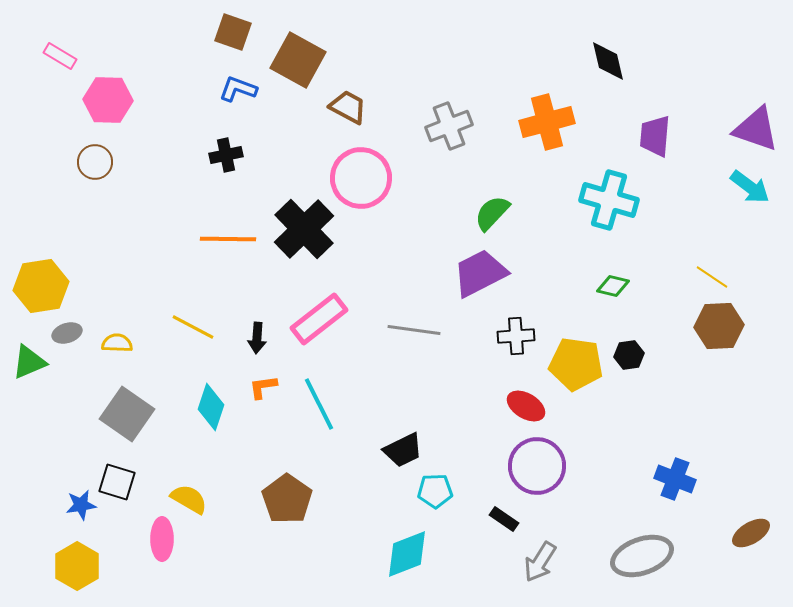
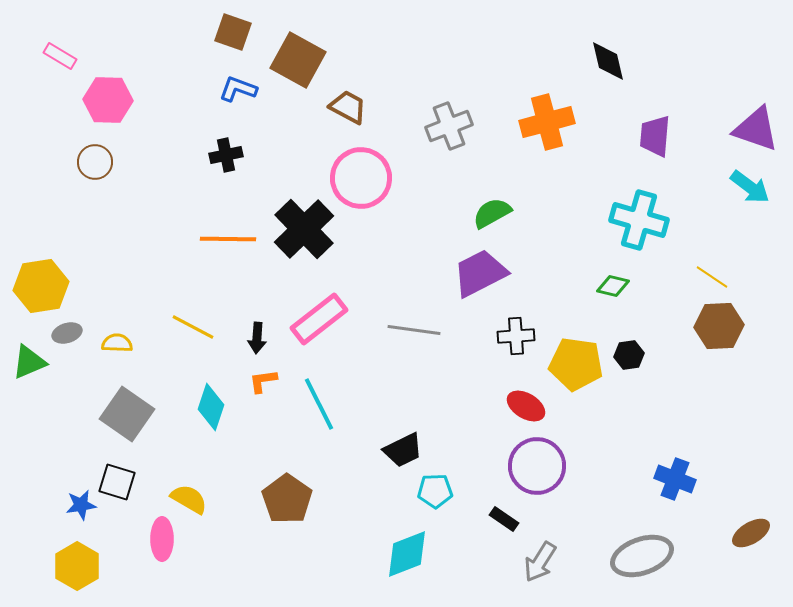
cyan cross at (609, 200): moved 30 px right, 20 px down
green semicircle at (492, 213): rotated 18 degrees clockwise
orange L-shape at (263, 387): moved 6 px up
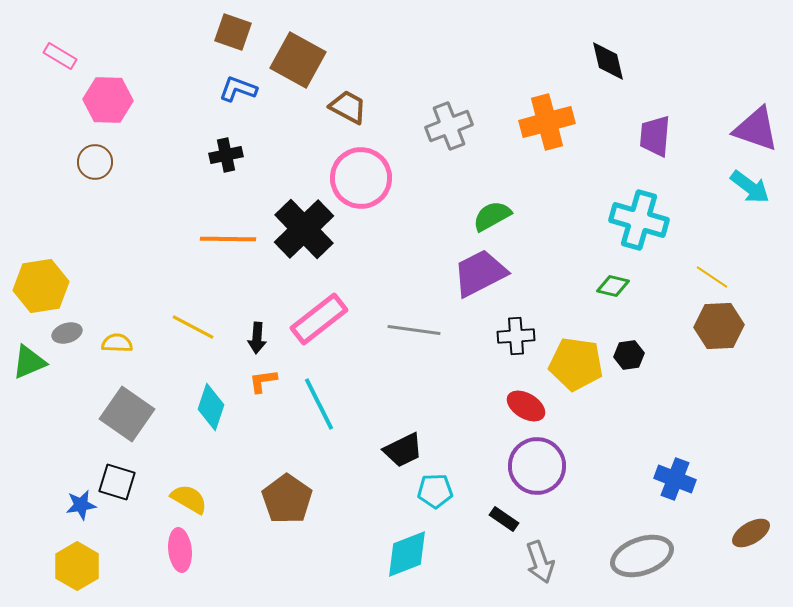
green semicircle at (492, 213): moved 3 px down
pink ellipse at (162, 539): moved 18 px right, 11 px down; rotated 6 degrees counterclockwise
gray arrow at (540, 562): rotated 51 degrees counterclockwise
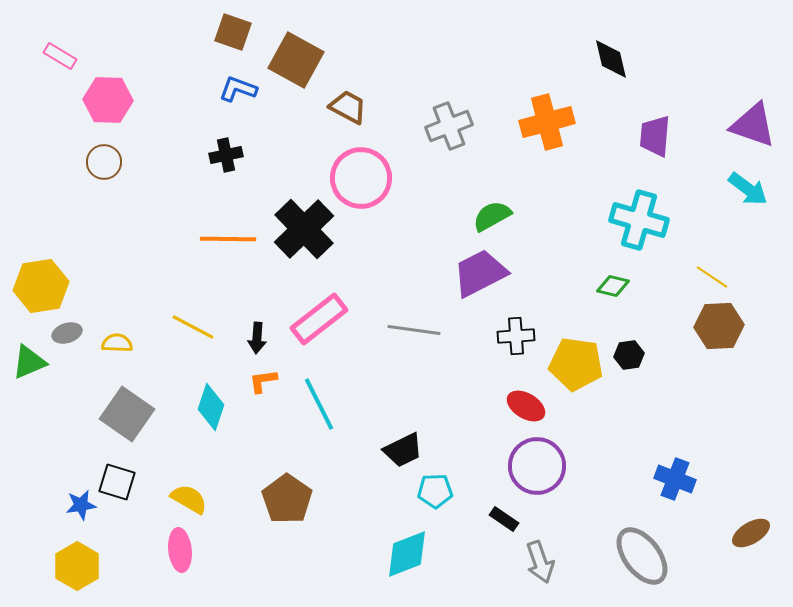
brown square at (298, 60): moved 2 px left
black diamond at (608, 61): moved 3 px right, 2 px up
purple triangle at (756, 129): moved 3 px left, 4 px up
brown circle at (95, 162): moved 9 px right
cyan arrow at (750, 187): moved 2 px left, 2 px down
gray ellipse at (642, 556): rotated 72 degrees clockwise
